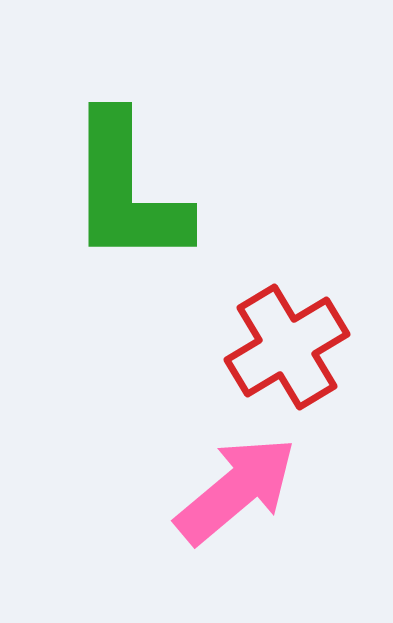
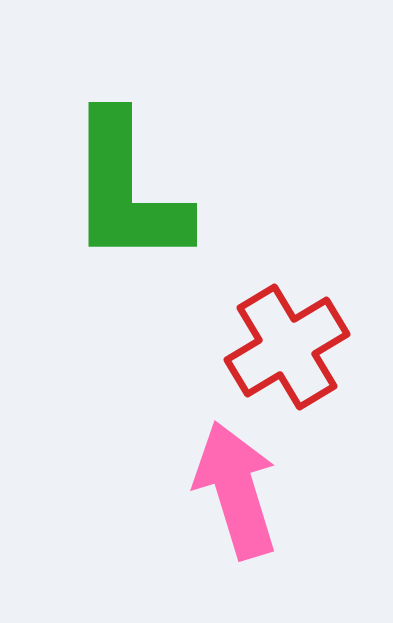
pink arrow: rotated 67 degrees counterclockwise
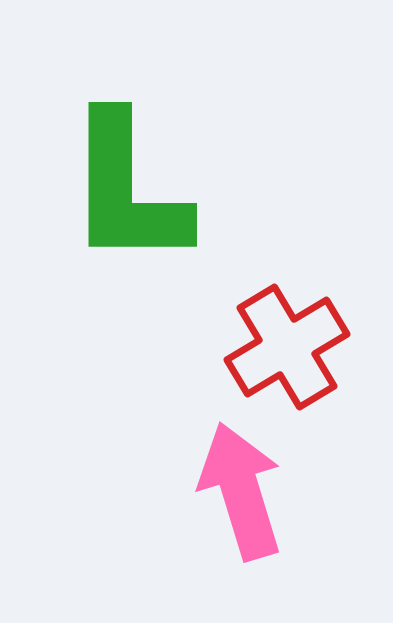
pink arrow: moved 5 px right, 1 px down
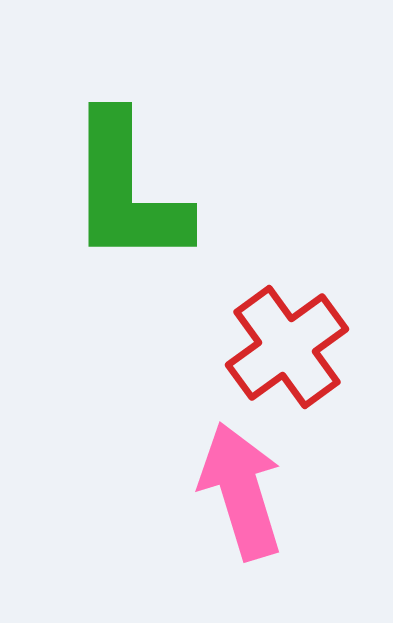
red cross: rotated 5 degrees counterclockwise
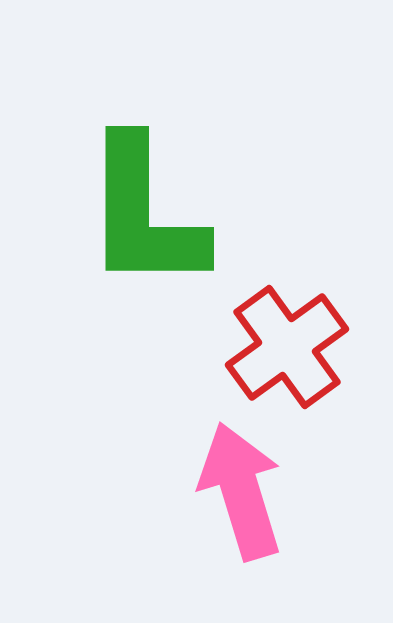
green L-shape: moved 17 px right, 24 px down
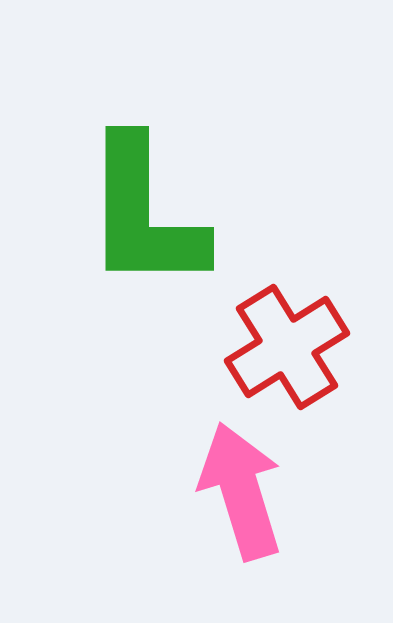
red cross: rotated 4 degrees clockwise
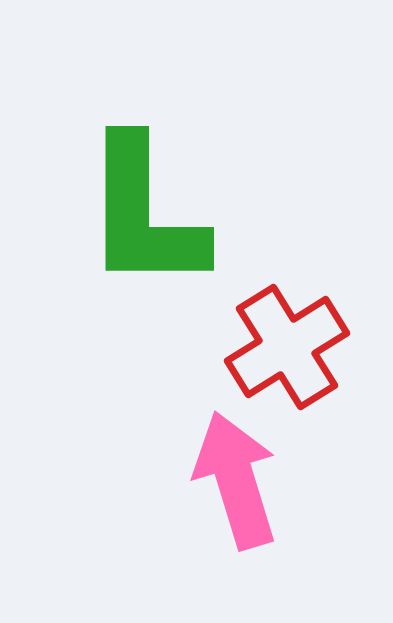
pink arrow: moved 5 px left, 11 px up
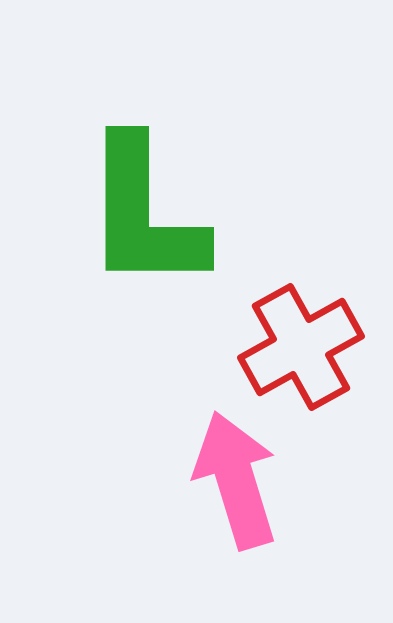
red cross: moved 14 px right; rotated 3 degrees clockwise
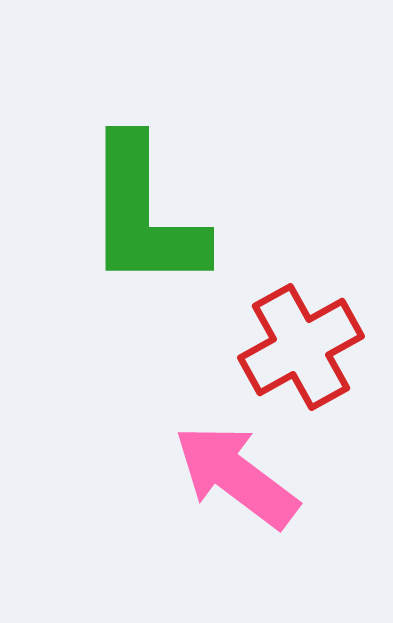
pink arrow: moved 4 px up; rotated 36 degrees counterclockwise
